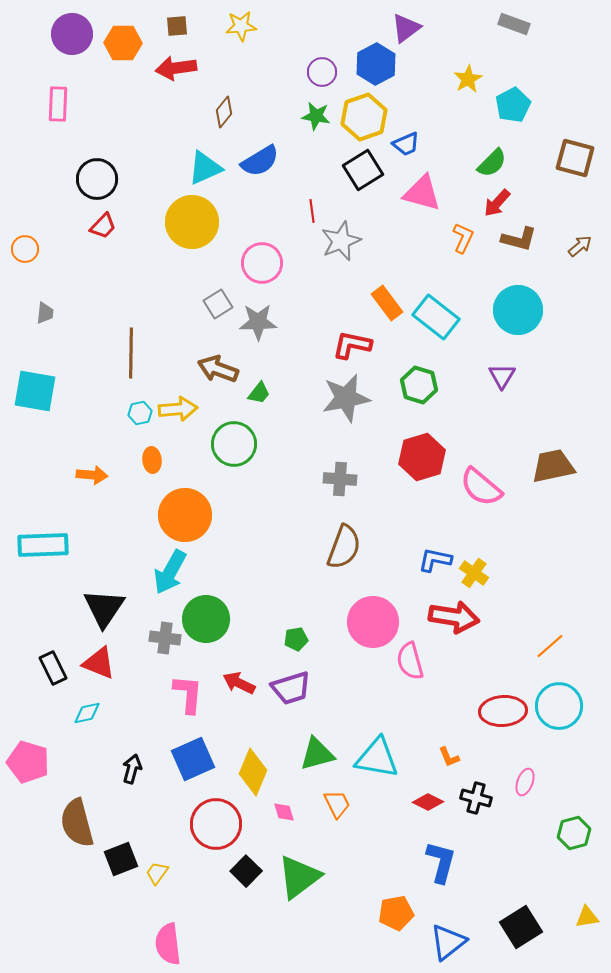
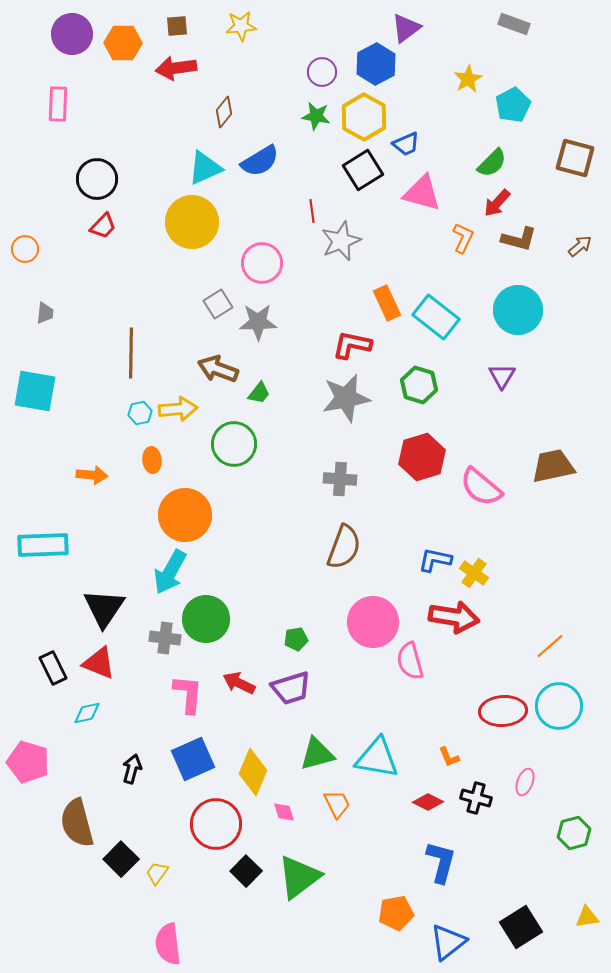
yellow hexagon at (364, 117): rotated 12 degrees counterclockwise
orange rectangle at (387, 303): rotated 12 degrees clockwise
black square at (121, 859): rotated 24 degrees counterclockwise
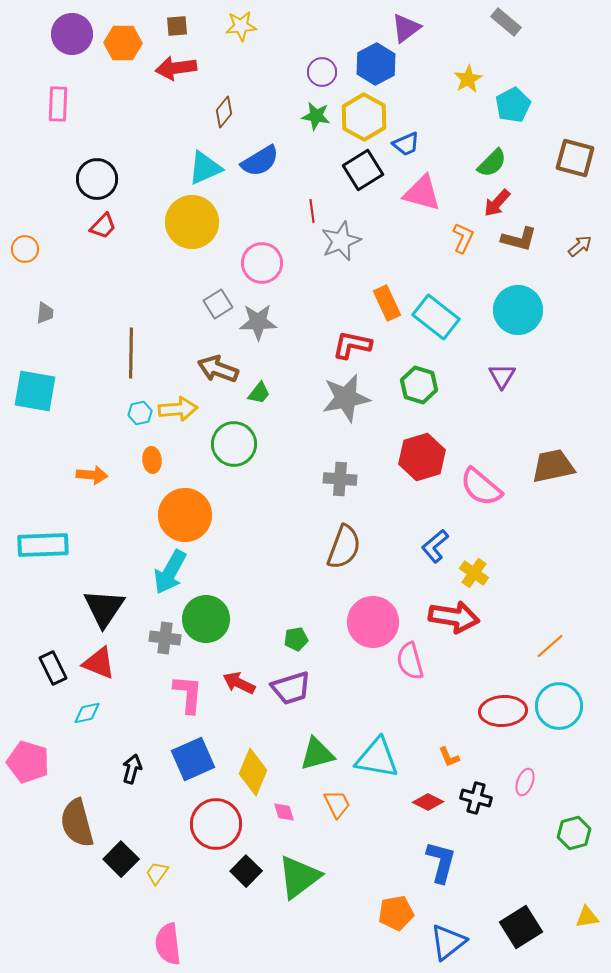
gray rectangle at (514, 24): moved 8 px left, 2 px up; rotated 20 degrees clockwise
blue L-shape at (435, 560): moved 14 px up; rotated 52 degrees counterclockwise
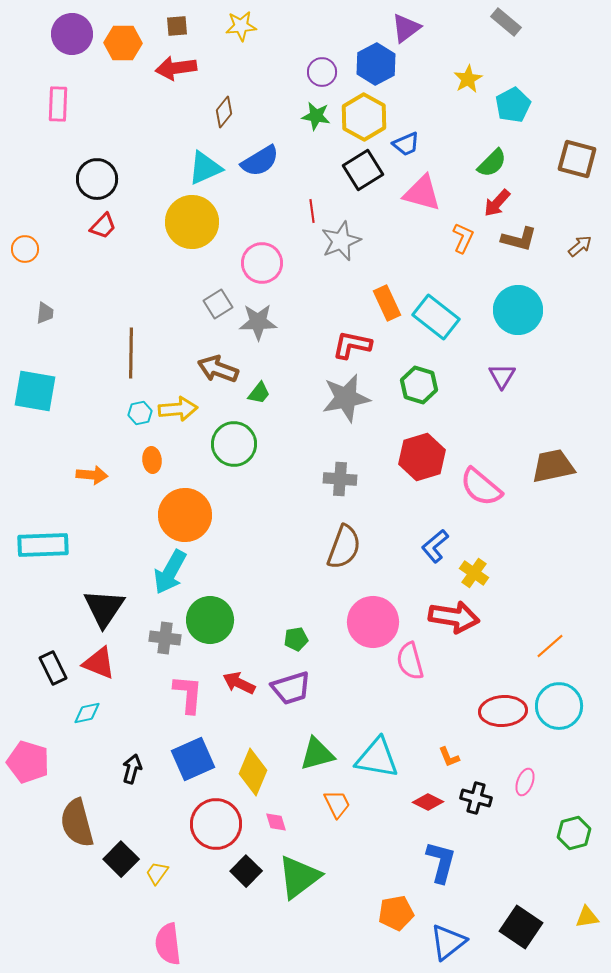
brown square at (575, 158): moved 2 px right, 1 px down
green circle at (206, 619): moved 4 px right, 1 px down
pink diamond at (284, 812): moved 8 px left, 10 px down
black square at (521, 927): rotated 24 degrees counterclockwise
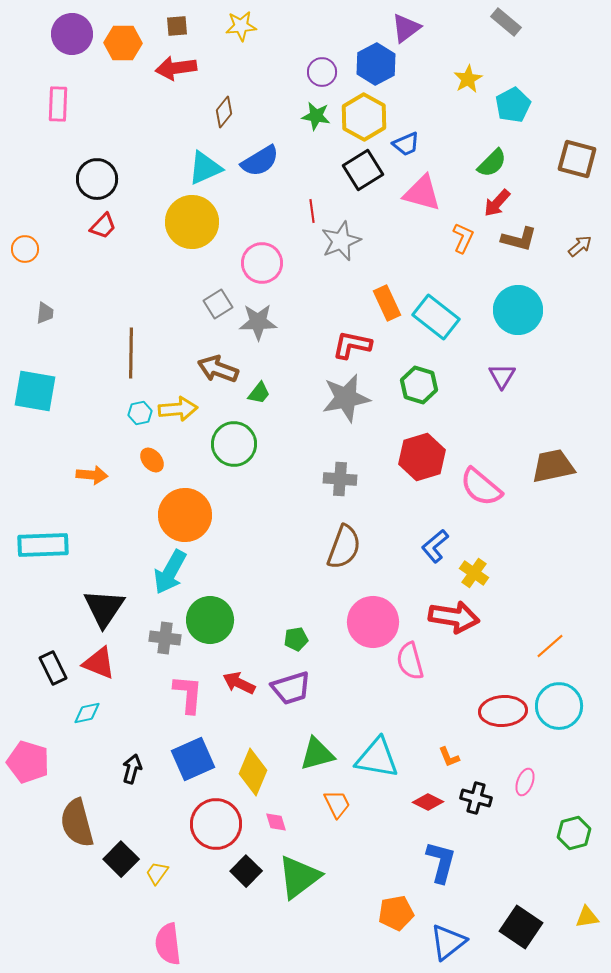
orange ellipse at (152, 460): rotated 35 degrees counterclockwise
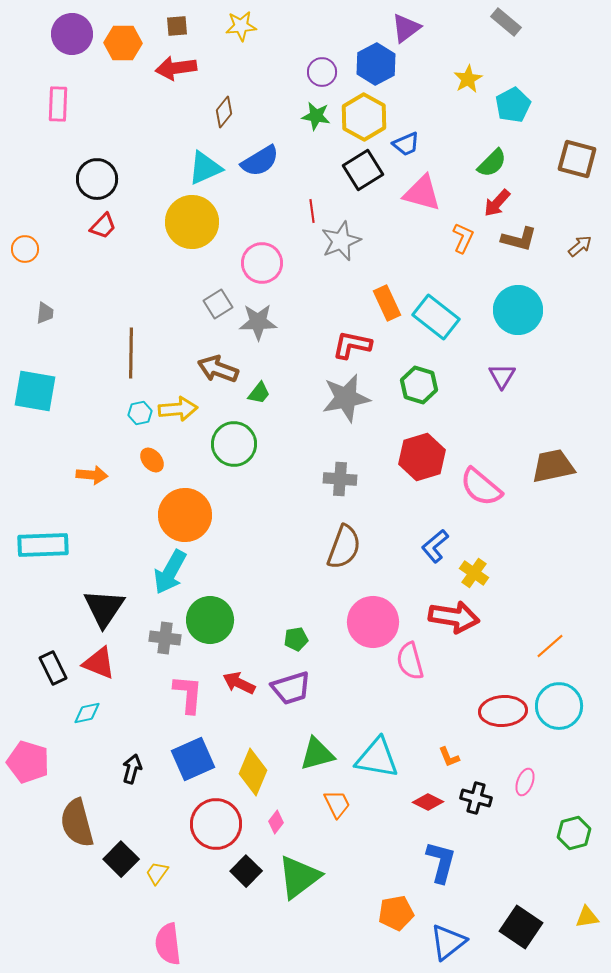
pink diamond at (276, 822): rotated 55 degrees clockwise
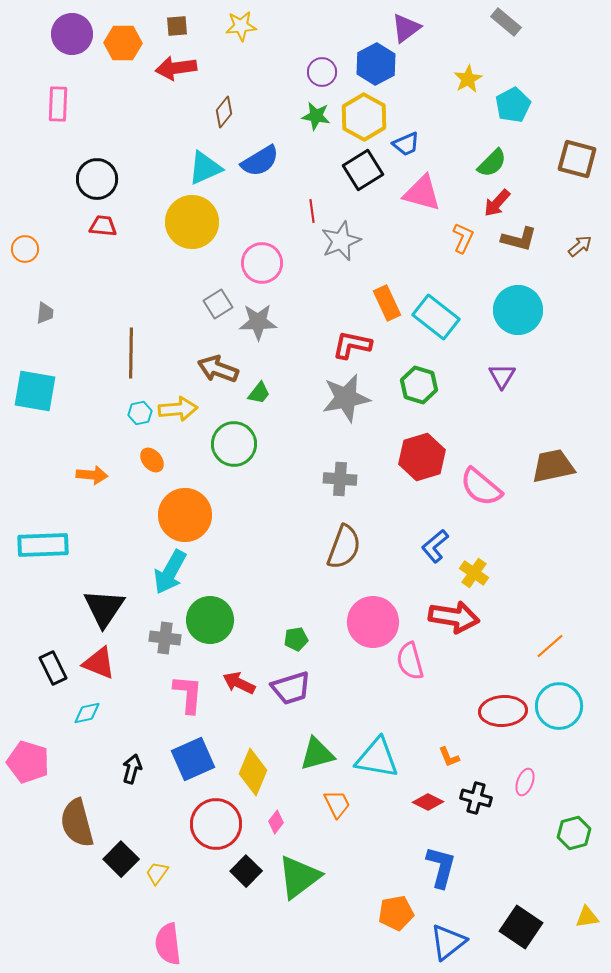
red trapezoid at (103, 226): rotated 128 degrees counterclockwise
blue L-shape at (441, 862): moved 5 px down
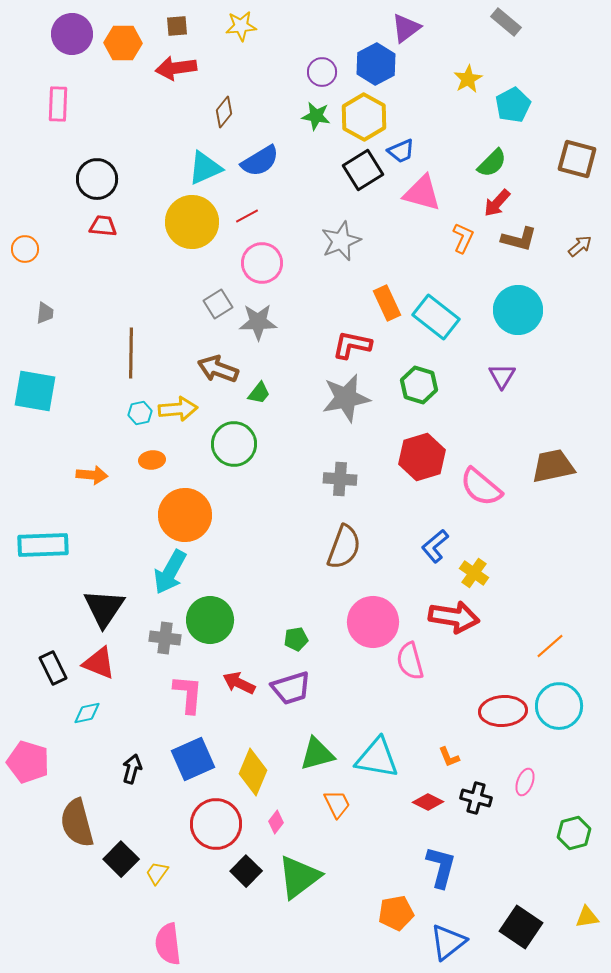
blue trapezoid at (406, 144): moved 5 px left, 7 px down
red line at (312, 211): moved 65 px left, 5 px down; rotated 70 degrees clockwise
orange ellipse at (152, 460): rotated 55 degrees counterclockwise
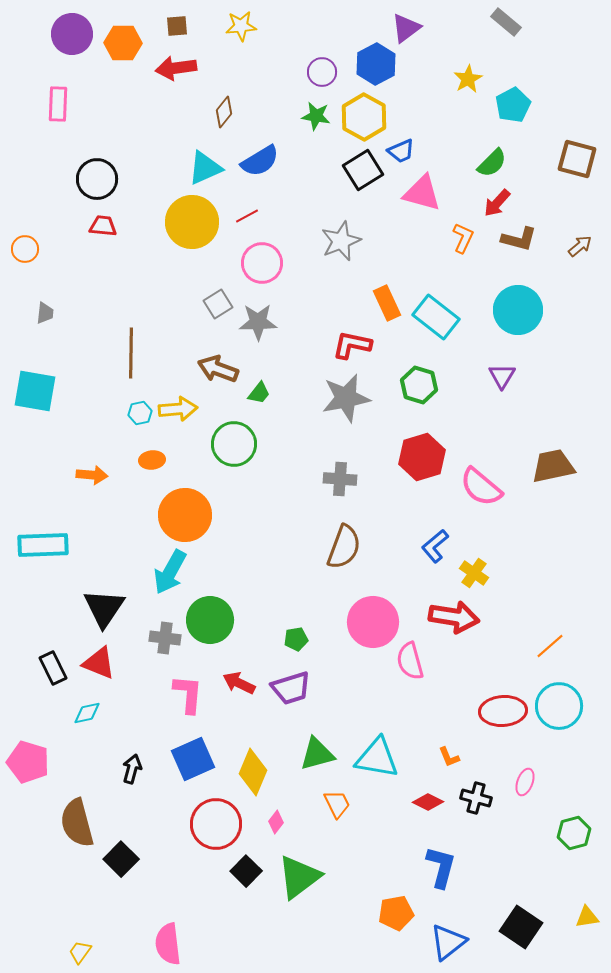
yellow trapezoid at (157, 873): moved 77 px left, 79 px down
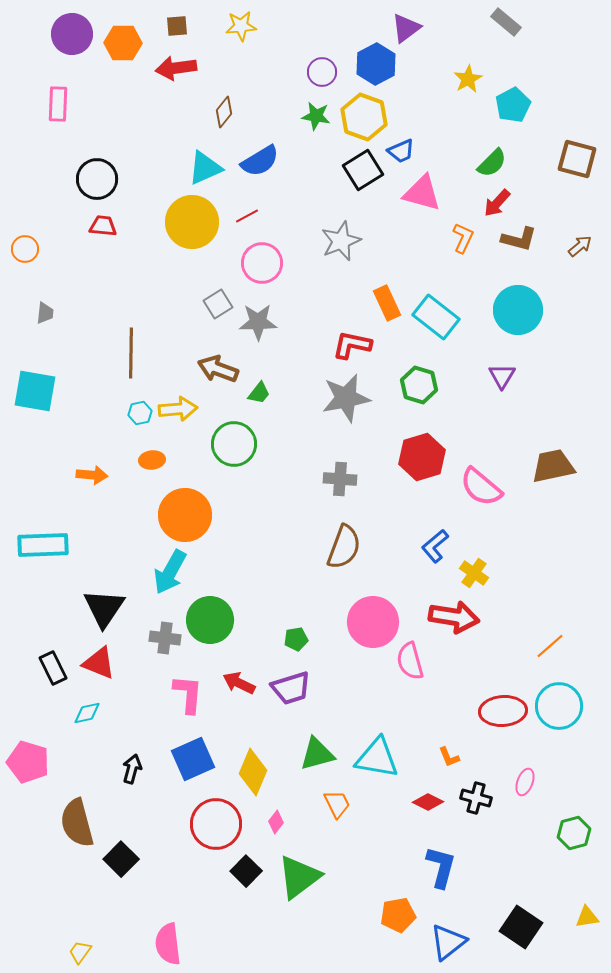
yellow hexagon at (364, 117): rotated 9 degrees counterclockwise
orange pentagon at (396, 913): moved 2 px right, 2 px down
